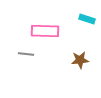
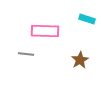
brown star: rotated 24 degrees counterclockwise
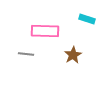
brown star: moved 7 px left, 5 px up
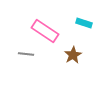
cyan rectangle: moved 3 px left, 4 px down
pink rectangle: rotated 32 degrees clockwise
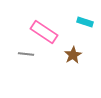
cyan rectangle: moved 1 px right, 1 px up
pink rectangle: moved 1 px left, 1 px down
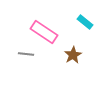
cyan rectangle: rotated 21 degrees clockwise
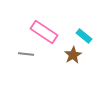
cyan rectangle: moved 1 px left, 14 px down
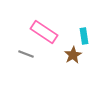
cyan rectangle: rotated 42 degrees clockwise
gray line: rotated 14 degrees clockwise
